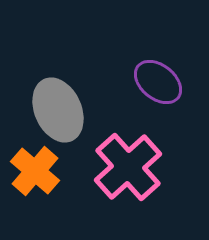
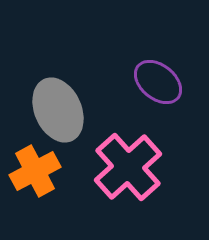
orange cross: rotated 21 degrees clockwise
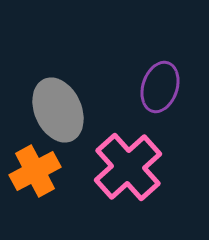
purple ellipse: moved 2 px right, 5 px down; rotated 69 degrees clockwise
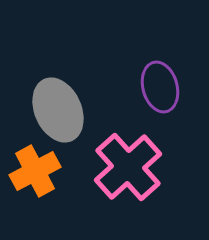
purple ellipse: rotated 33 degrees counterclockwise
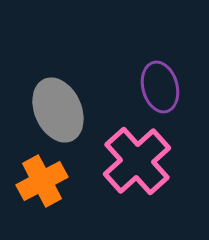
pink cross: moved 9 px right, 6 px up
orange cross: moved 7 px right, 10 px down
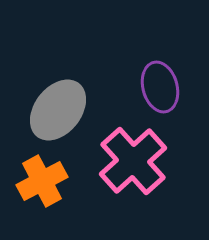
gray ellipse: rotated 62 degrees clockwise
pink cross: moved 4 px left
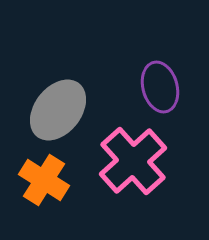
orange cross: moved 2 px right, 1 px up; rotated 30 degrees counterclockwise
